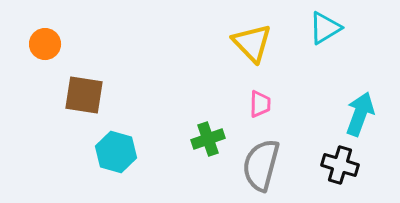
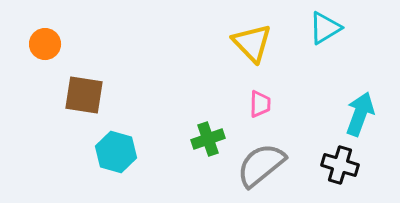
gray semicircle: rotated 36 degrees clockwise
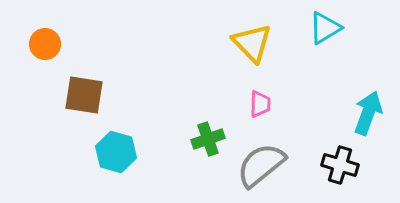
cyan arrow: moved 8 px right, 1 px up
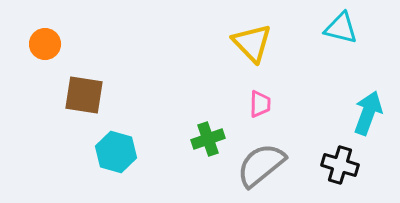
cyan triangle: moved 16 px right; rotated 45 degrees clockwise
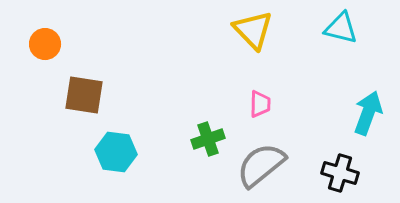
yellow triangle: moved 1 px right, 13 px up
cyan hexagon: rotated 9 degrees counterclockwise
black cross: moved 8 px down
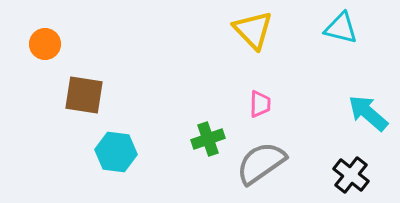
cyan arrow: rotated 69 degrees counterclockwise
gray semicircle: moved 2 px up; rotated 4 degrees clockwise
black cross: moved 11 px right, 2 px down; rotated 21 degrees clockwise
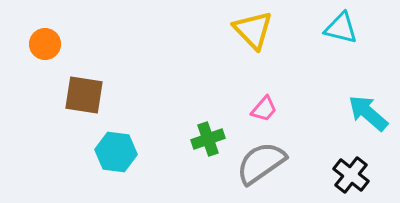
pink trapezoid: moved 4 px right, 5 px down; rotated 40 degrees clockwise
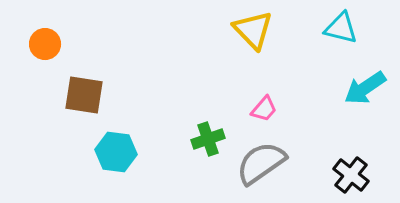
cyan arrow: moved 3 px left, 25 px up; rotated 75 degrees counterclockwise
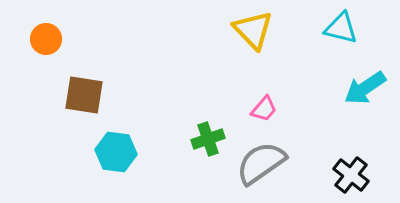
orange circle: moved 1 px right, 5 px up
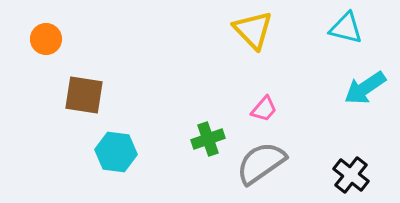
cyan triangle: moved 5 px right
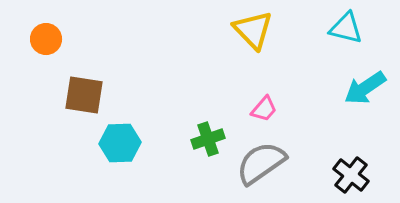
cyan hexagon: moved 4 px right, 9 px up; rotated 9 degrees counterclockwise
